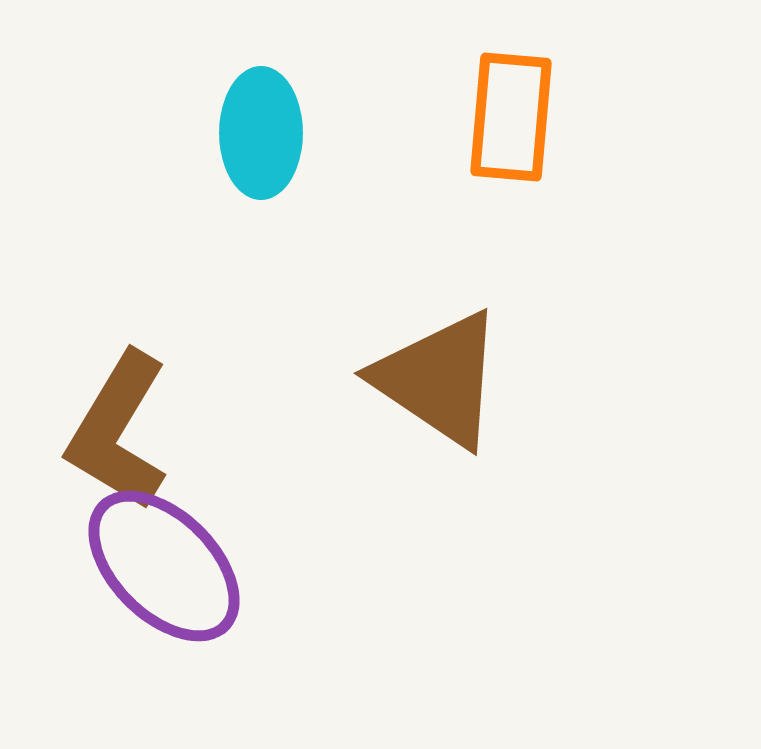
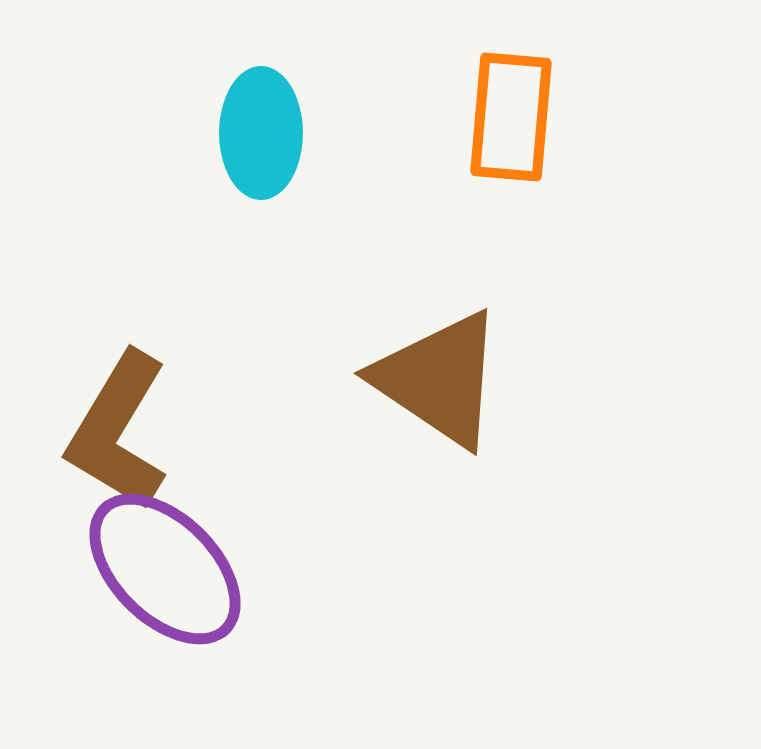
purple ellipse: moved 1 px right, 3 px down
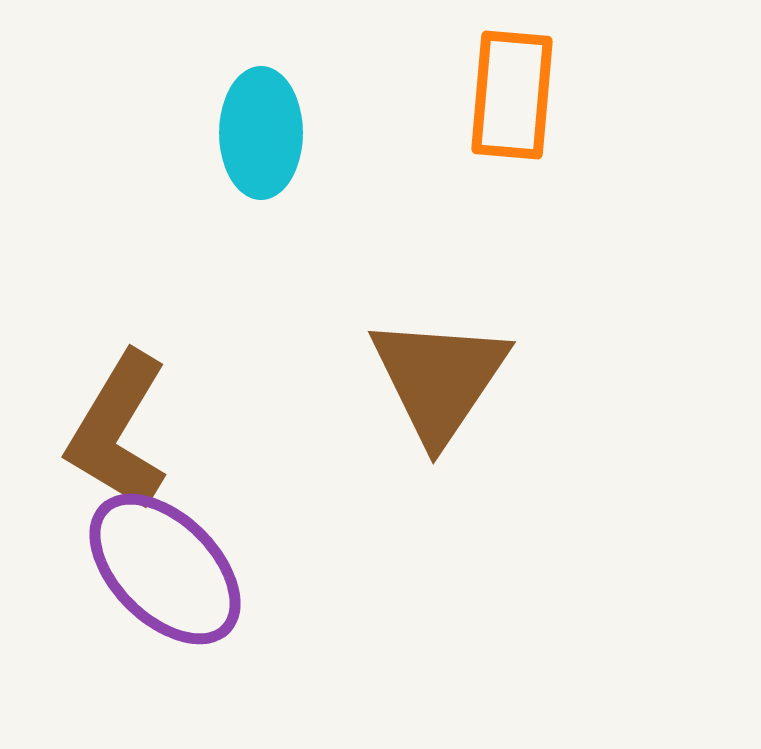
orange rectangle: moved 1 px right, 22 px up
brown triangle: rotated 30 degrees clockwise
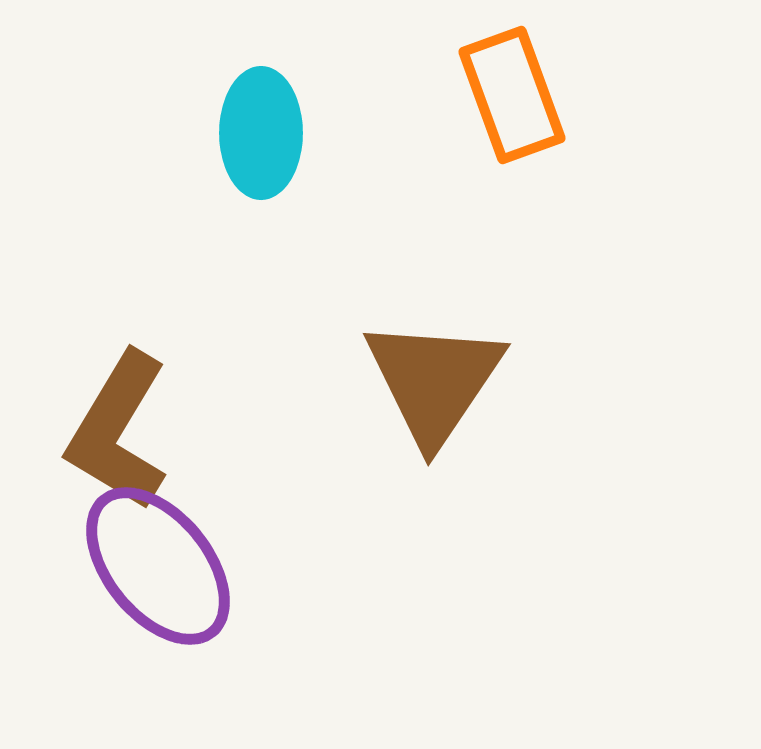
orange rectangle: rotated 25 degrees counterclockwise
brown triangle: moved 5 px left, 2 px down
purple ellipse: moved 7 px left, 3 px up; rotated 6 degrees clockwise
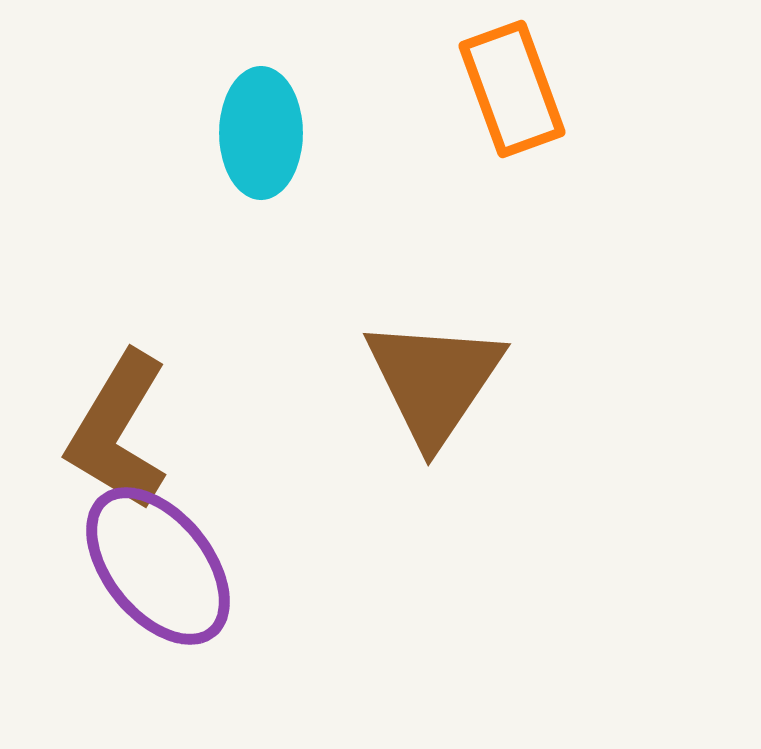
orange rectangle: moved 6 px up
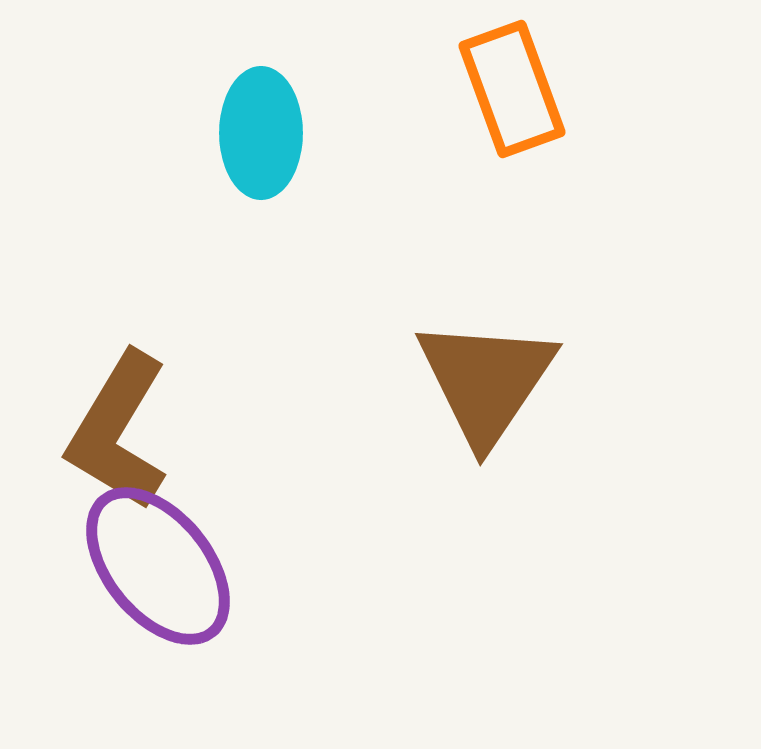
brown triangle: moved 52 px right
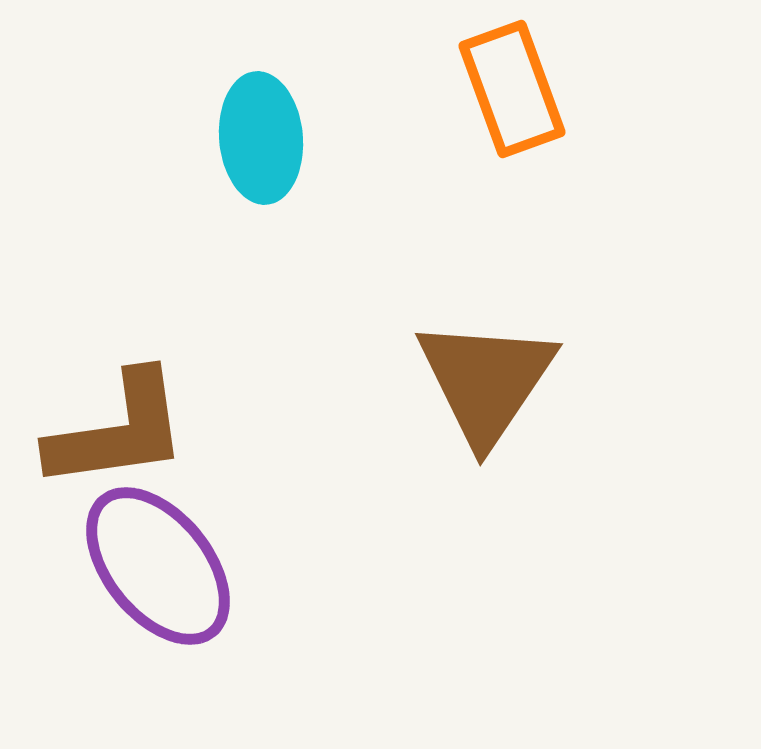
cyan ellipse: moved 5 px down; rotated 5 degrees counterclockwise
brown L-shape: rotated 129 degrees counterclockwise
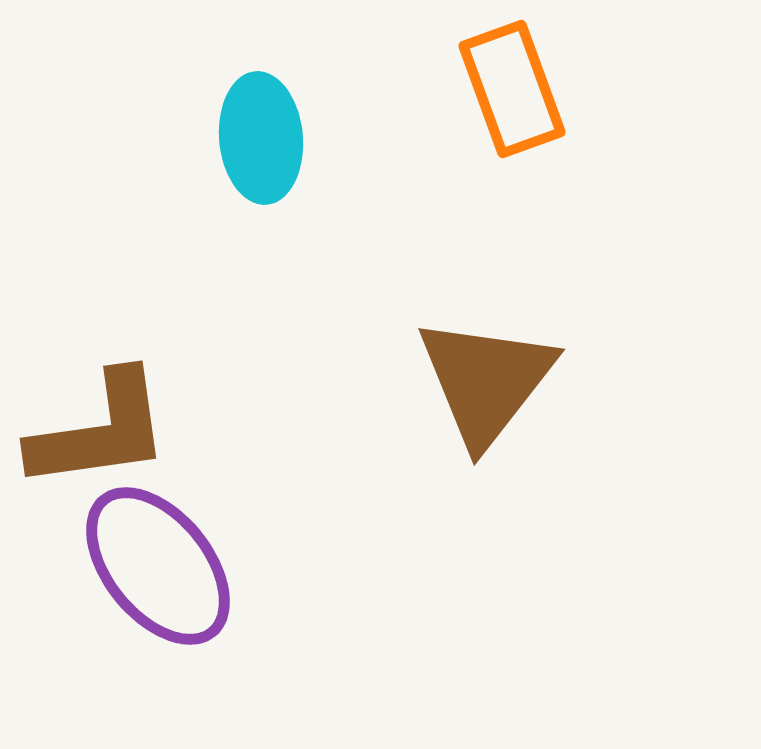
brown triangle: rotated 4 degrees clockwise
brown L-shape: moved 18 px left
